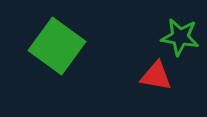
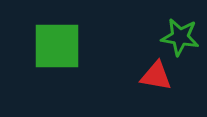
green square: rotated 36 degrees counterclockwise
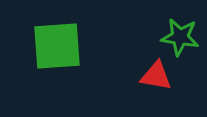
green square: rotated 4 degrees counterclockwise
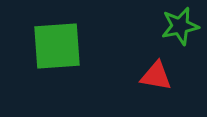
green star: moved 11 px up; rotated 21 degrees counterclockwise
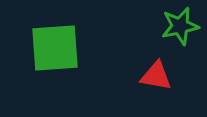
green square: moved 2 px left, 2 px down
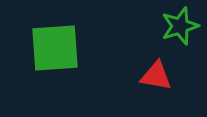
green star: rotated 6 degrees counterclockwise
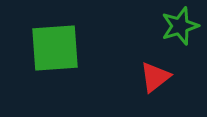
red triangle: moved 1 px left, 1 px down; rotated 48 degrees counterclockwise
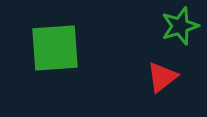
red triangle: moved 7 px right
